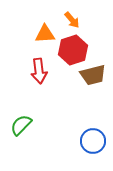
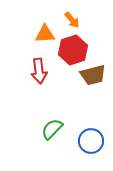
green semicircle: moved 31 px right, 4 px down
blue circle: moved 2 px left
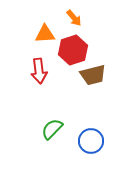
orange arrow: moved 2 px right, 2 px up
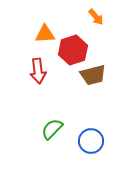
orange arrow: moved 22 px right, 1 px up
red arrow: moved 1 px left
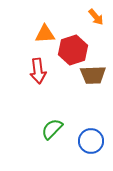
brown trapezoid: rotated 12 degrees clockwise
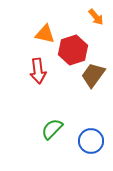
orange triangle: rotated 15 degrees clockwise
brown trapezoid: rotated 128 degrees clockwise
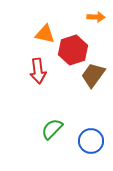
orange arrow: rotated 48 degrees counterclockwise
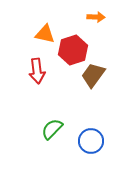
red arrow: moved 1 px left
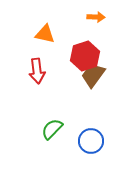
red hexagon: moved 12 px right, 6 px down
